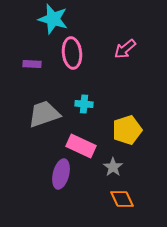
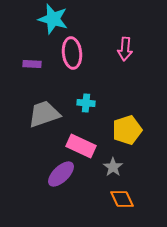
pink arrow: rotated 45 degrees counterclockwise
cyan cross: moved 2 px right, 1 px up
purple ellipse: rotated 32 degrees clockwise
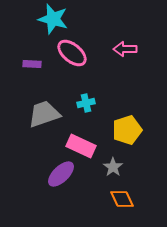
pink arrow: rotated 85 degrees clockwise
pink ellipse: rotated 44 degrees counterclockwise
cyan cross: rotated 18 degrees counterclockwise
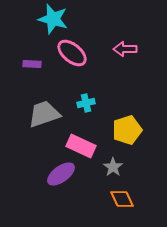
purple ellipse: rotated 8 degrees clockwise
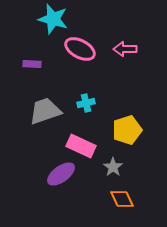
pink ellipse: moved 8 px right, 4 px up; rotated 12 degrees counterclockwise
gray trapezoid: moved 1 px right, 3 px up
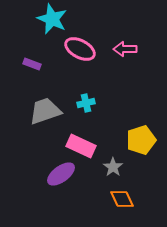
cyan star: moved 1 px left; rotated 8 degrees clockwise
purple rectangle: rotated 18 degrees clockwise
yellow pentagon: moved 14 px right, 10 px down
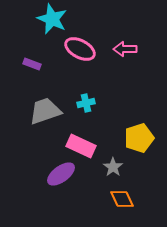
yellow pentagon: moved 2 px left, 2 px up
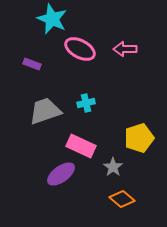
orange diamond: rotated 25 degrees counterclockwise
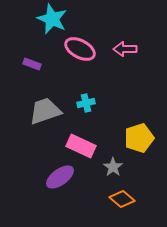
purple ellipse: moved 1 px left, 3 px down
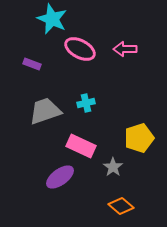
orange diamond: moved 1 px left, 7 px down
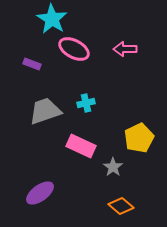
cyan star: rotated 8 degrees clockwise
pink ellipse: moved 6 px left
yellow pentagon: rotated 8 degrees counterclockwise
purple ellipse: moved 20 px left, 16 px down
